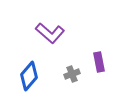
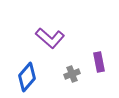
purple L-shape: moved 5 px down
blue diamond: moved 2 px left, 1 px down
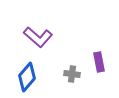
purple L-shape: moved 12 px left, 1 px up
gray cross: rotated 28 degrees clockwise
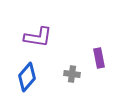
purple L-shape: rotated 32 degrees counterclockwise
purple rectangle: moved 4 px up
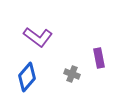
purple L-shape: rotated 28 degrees clockwise
gray cross: rotated 14 degrees clockwise
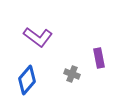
blue diamond: moved 3 px down
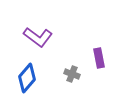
blue diamond: moved 2 px up
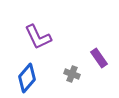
purple L-shape: rotated 28 degrees clockwise
purple rectangle: rotated 24 degrees counterclockwise
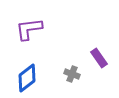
purple L-shape: moved 9 px left, 8 px up; rotated 108 degrees clockwise
blue diamond: rotated 12 degrees clockwise
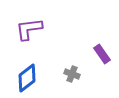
purple rectangle: moved 3 px right, 4 px up
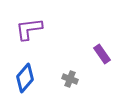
gray cross: moved 2 px left, 5 px down
blue diamond: moved 2 px left; rotated 12 degrees counterclockwise
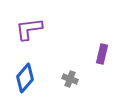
purple rectangle: rotated 48 degrees clockwise
